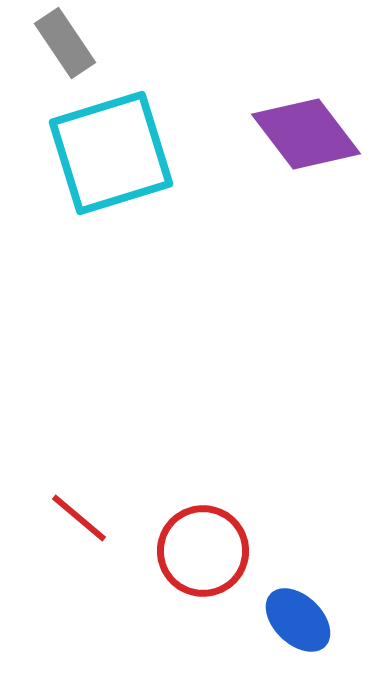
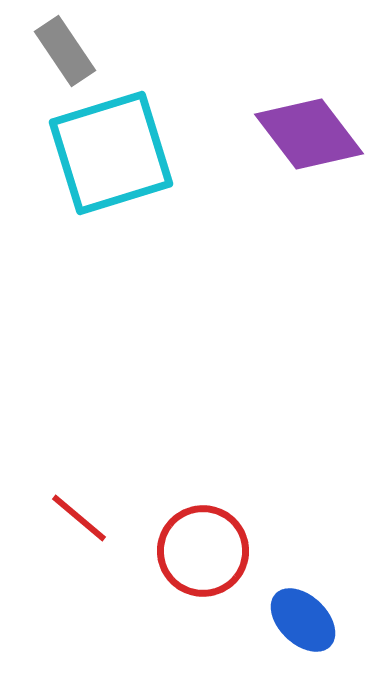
gray rectangle: moved 8 px down
purple diamond: moved 3 px right
blue ellipse: moved 5 px right
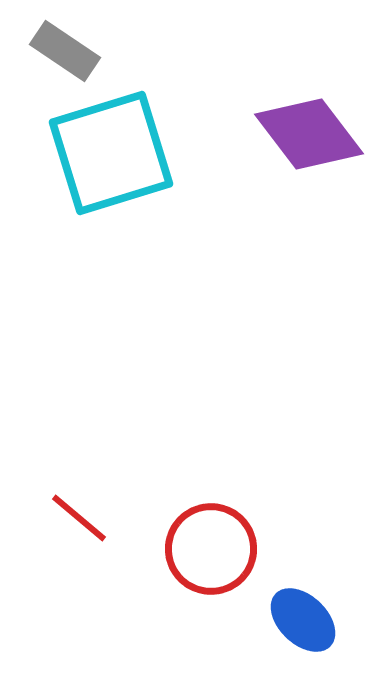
gray rectangle: rotated 22 degrees counterclockwise
red circle: moved 8 px right, 2 px up
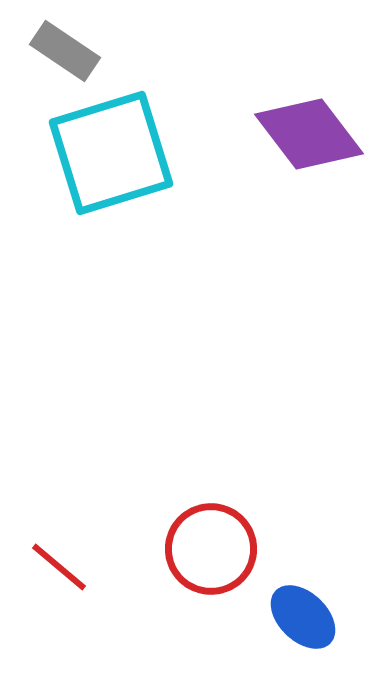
red line: moved 20 px left, 49 px down
blue ellipse: moved 3 px up
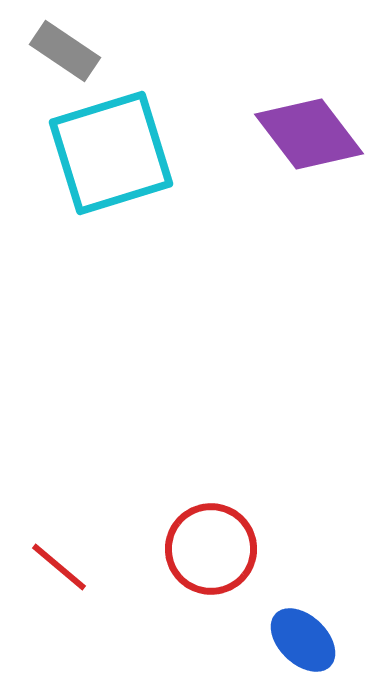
blue ellipse: moved 23 px down
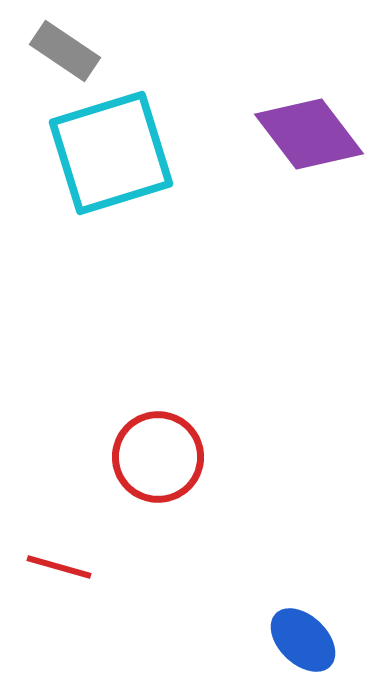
red circle: moved 53 px left, 92 px up
red line: rotated 24 degrees counterclockwise
